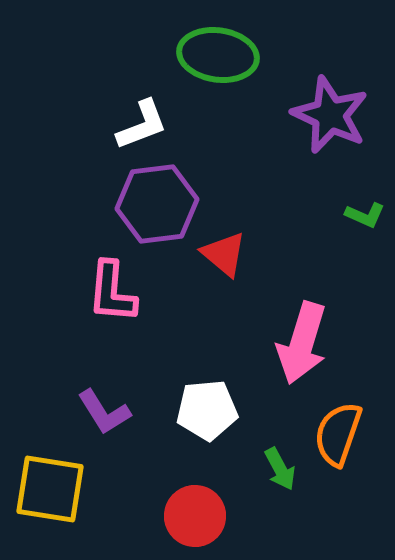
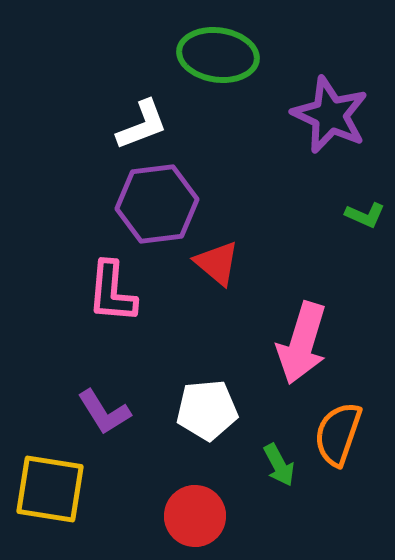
red triangle: moved 7 px left, 9 px down
green arrow: moved 1 px left, 4 px up
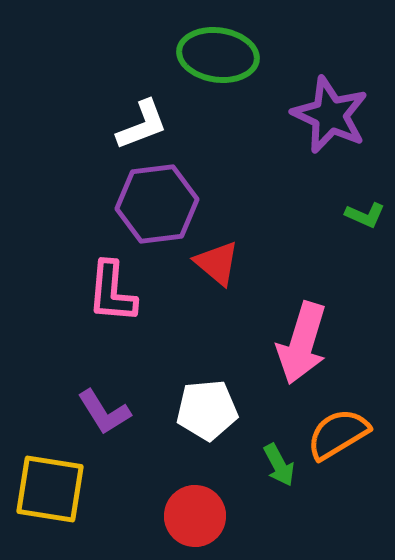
orange semicircle: rotated 40 degrees clockwise
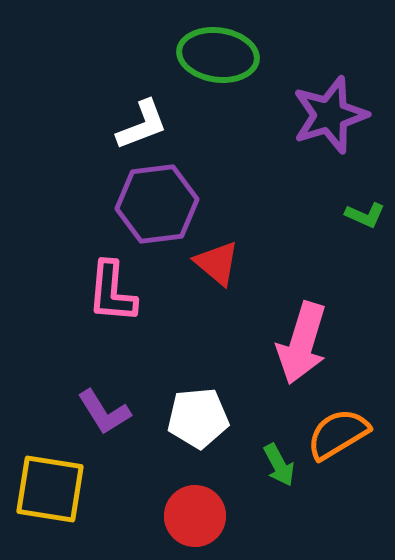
purple star: rotated 30 degrees clockwise
white pentagon: moved 9 px left, 8 px down
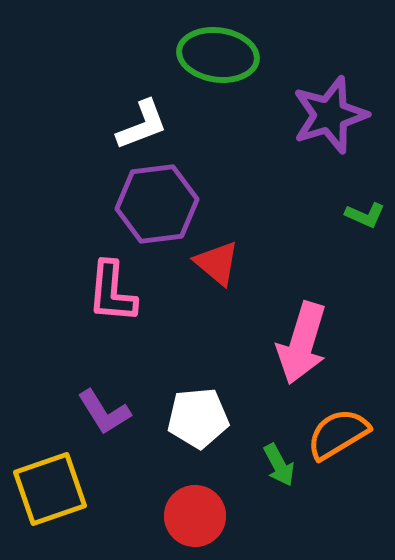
yellow square: rotated 28 degrees counterclockwise
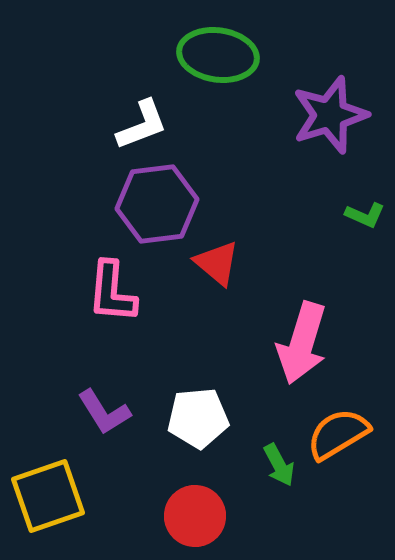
yellow square: moved 2 px left, 7 px down
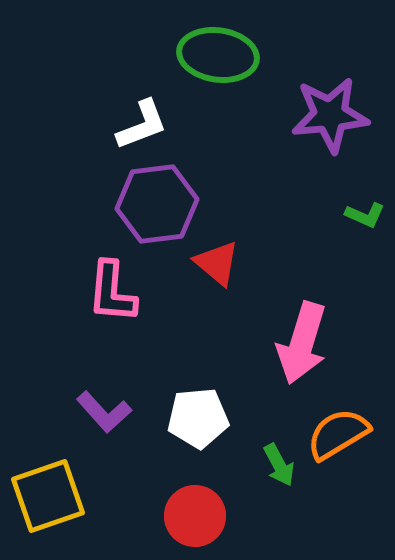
purple star: rotated 12 degrees clockwise
purple L-shape: rotated 10 degrees counterclockwise
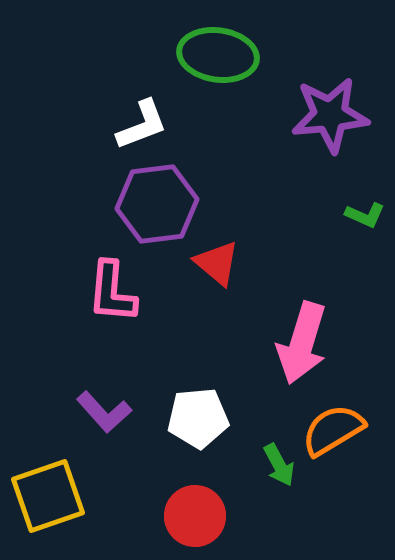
orange semicircle: moved 5 px left, 4 px up
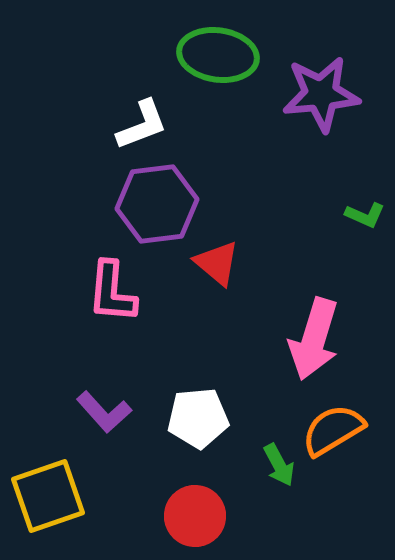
purple star: moved 9 px left, 21 px up
pink arrow: moved 12 px right, 4 px up
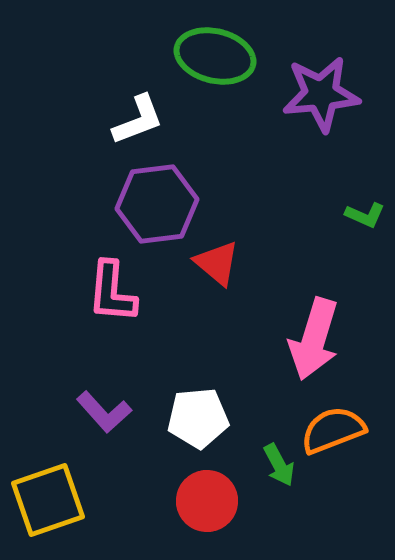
green ellipse: moved 3 px left, 1 px down; rotated 6 degrees clockwise
white L-shape: moved 4 px left, 5 px up
orange semicircle: rotated 10 degrees clockwise
yellow square: moved 4 px down
red circle: moved 12 px right, 15 px up
